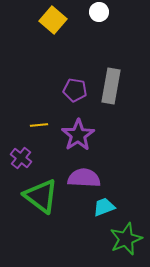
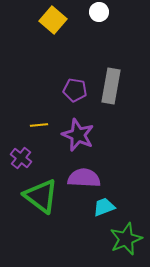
purple star: rotated 16 degrees counterclockwise
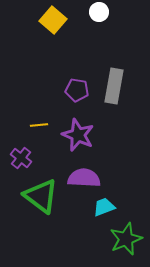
gray rectangle: moved 3 px right
purple pentagon: moved 2 px right
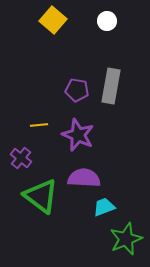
white circle: moved 8 px right, 9 px down
gray rectangle: moved 3 px left
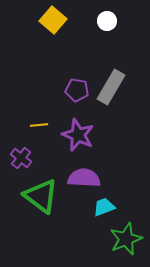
gray rectangle: moved 1 px down; rotated 20 degrees clockwise
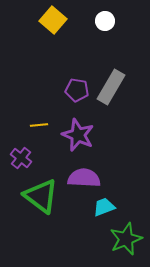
white circle: moved 2 px left
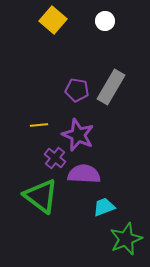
purple cross: moved 34 px right
purple semicircle: moved 4 px up
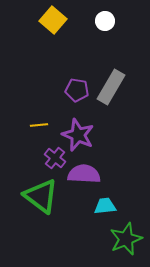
cyan trapezoid: moved 1 px right, 1 px up; rotated 15 degrees clockwise
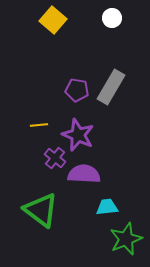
white circle: moved 7 px right, 3 px up
green triangle: moved 14 px down
cyan trapezoid: moved 2 px right, 1 px down
